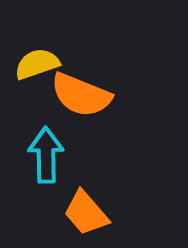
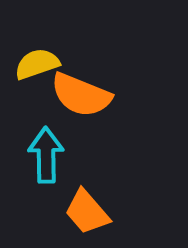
orange trapezoid: moved 1 px right, 1 px up
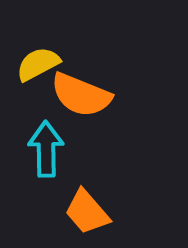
yellow semicircle: moved 1 px right; rotated 9 degrees counterclockwise
cyan arrow: moved 6 px up
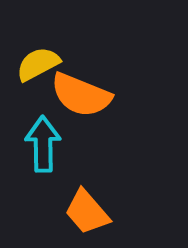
cyan arrow: moved 3 px left, 5 px up
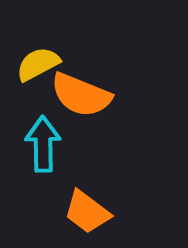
orange trapezoid: rotated 12 degrees counterclockwise
